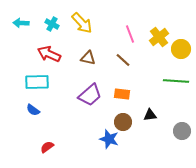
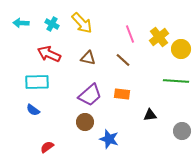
brown circle: moved 38 px left
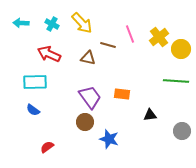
brown line: moved 15 px left, 15 px up; rotated 28 degrees counterclockwise
cyan rectangle: moved 2 px left
purple trapezoid: moved 2 px down; rotated 85 degrees counterclockwise
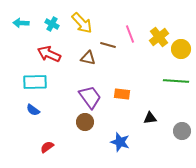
black triangle: moved 3 px down
blue star: moved 11 px right, 3 px down
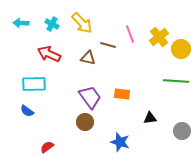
cyan rectangle: moved 1 px left, 2 px down
blue semicircle: moved 6 px left, 1 px down
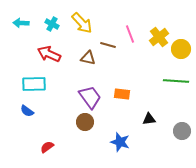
black triangle: moved 1 px left, 1 px down
